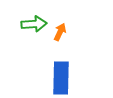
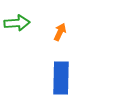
green arrow: moved 17 px left, 1 px up
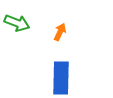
green arrow: rotated 25 degrees clockwise
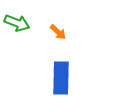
orange arrow: moved 2 px left; rotated 108 degrees clockwise
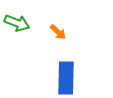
blue rectangle: moved 5 px right
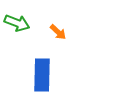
blue rectangle: moved 24 px left, 3 px up
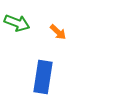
blue rectangle: moved 1 px right, 2 px down; rotated 8 degrees clockwise
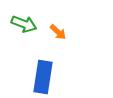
green arrow: moved 7 px right, 1 px down
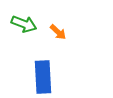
blue rectangle: rotated 12 degrees counterclockwise
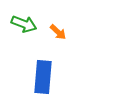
blue rectangle: rotated 8 degrees clockwise
